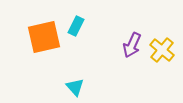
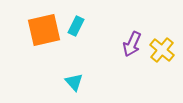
orange square: moved 7 px up
purple arrow: moved 1 px up
cyan triangle: moved 1 px left, 5 px up
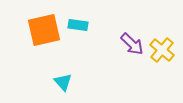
cyan rectangle: moved 2 px right, 1 px up; rotated 72 degrees clockwise
purple arrow: rotated 70 degrees counterclockwise
cyan triangle: moved 11 px left
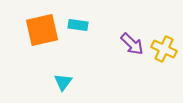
orange square: moved 2 px left
yellow cross: moved 2 px right, 1 px up; rotated 15 degrees counterclockwise
cyan triangle: rotated 18 degrees clockwise
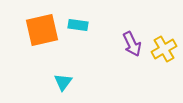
purple arrow: rotated 20 degrees clockwise
yellow cross: rotated 35 degrees clockwise
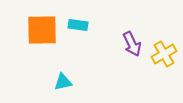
orange square: rotated 12 degrees clockwise
yellow cross: moved 5 px down
cyan triangle: rotated 42 degrees clockwise
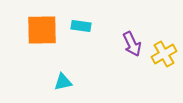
cyan rectangle: moved 3 px right, 1 px down
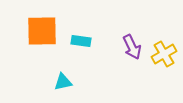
cyan rectangle: moved 15 px down
orange square: moved 1 px down
purple arrow: moved 3 px down
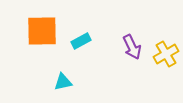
cyan rectangle: rotated 36 degrees counterclockwise
yellow cross: moved 2 px right
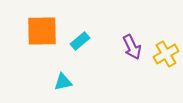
cyan rectangle: moved 1 px left; rotated 12 degrees counterclockwise
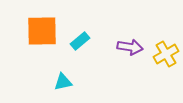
purple arrow: moved 2 px left; rotated 55 degrees counterclockwise
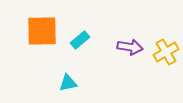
cyan rectangle: moved 1 px up
yellow cross: moved 2 px up
cyan triangle: moved 5 px right, 1 px down
